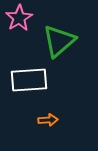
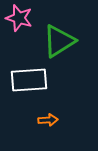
pink star: rotated 24 degrees counterclockwise
green triangle: rotated 9 degrees clockwise
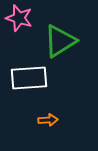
green triangle: moved 1 px right
white rectangle: moved 2 px up
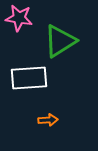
pink star: rotated 8 degrees counterclockwise
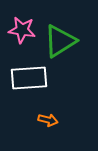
pink star: moved 3 px right, 12 px down
orange arrow: rotated 18 degrees clockwise
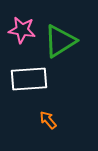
white rectangle: moved 1 px down
orange arrow: rotated 144 degrees counterclockwise
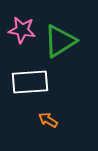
white rectangle: moved 1 px right, 3 px down
orange arrow: rotated 18 degrees counterclockwise
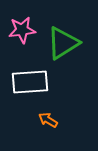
pink star: rotated 16 degrees counterclockwise
green triangle: moved 3 px right, 2 px down
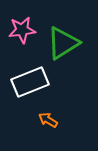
white rectangle: rotated 18 degrees counterclockwise
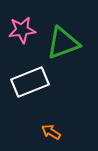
green triangle: rotated 12 degrees clockwise
orange arrow: moved 3 px right, 12 px down
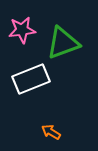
white rectangle: moved 1 px right, 3 px up
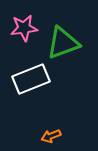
pink star: moved 2 px right, 2 px up
orange arrow: moved 4 px down; rotated 54 degrees counterclockwise
